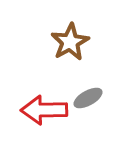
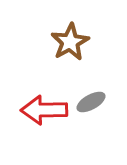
gray ellipse: moved 3 px right, 4 px down
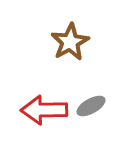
gray ellipse: moved 4 px down
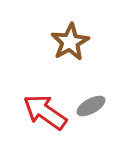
red arrow: moved 1 px right, 2 px down; rotated 36 degrees clockwise
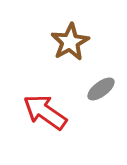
gray ellipse: moved 10 px right, 17 px up; rotated 8 degrees counterclockwise
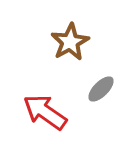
gray ellipse: rotated 8 degrees counterclockwise
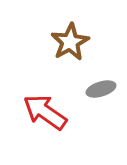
gray ellipse: rotated 28 degrees clockwise
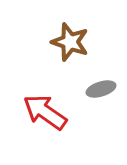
brown star: rotated 24 degrees counterclockwise
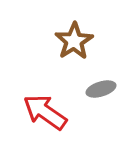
brown star: moved 4 px right, 1 px up; rotated 21 degrees clockwise
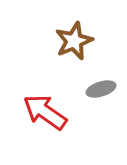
brown star: rotated 9 degrees clockwise
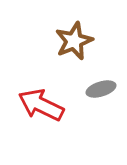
red arrow: moved 4 px left, 7 px up; rotated 9 degrees counterclockwise
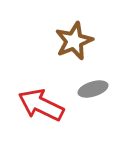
gray ellipse: moved 8 px left
